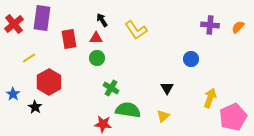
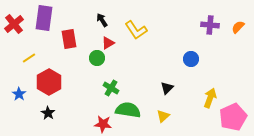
purple rectangle: moved 2 px right
red triangle: moved 12 px right, 5 px down; rotated 32 degrees counterclockwise
black triangle: rotated 16 degrees clockwise
blue star: moved 6 px right
black star: moved 13 px right, 6 px down
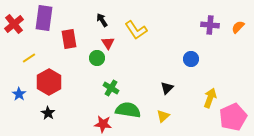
red triangle: rotated 32 degrees counterclockwise
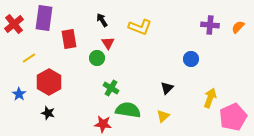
yellow L-shape: moved 4 px right, 3 px up; rotated 35 degrees counterclockwise
black star: rotated 16 degrees counterclockwise
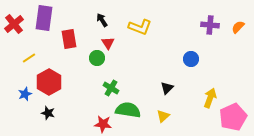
blue star: moved 6 px right; rotated 16 degrees clockwise
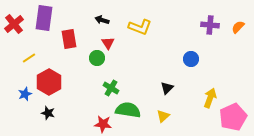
black arrow: rotated 40 degrees counterclockwise
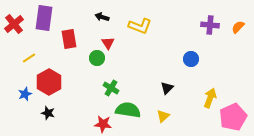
black arrow: moved 3 px up
yellow L-shape: moved 1 px up
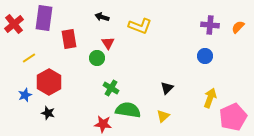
blue circle: moved 14 px right, 3 px up
blue star: moved 1 px down
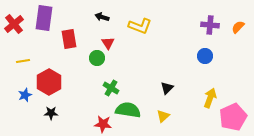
yellow line: moved 6 px left, 3 px down; rotated 24 degrees clockwise
black star: moved 3 px right; rotated 16 degrees counterclockwise
